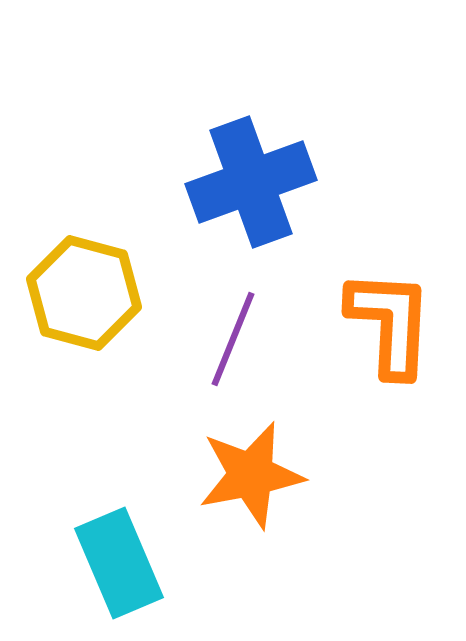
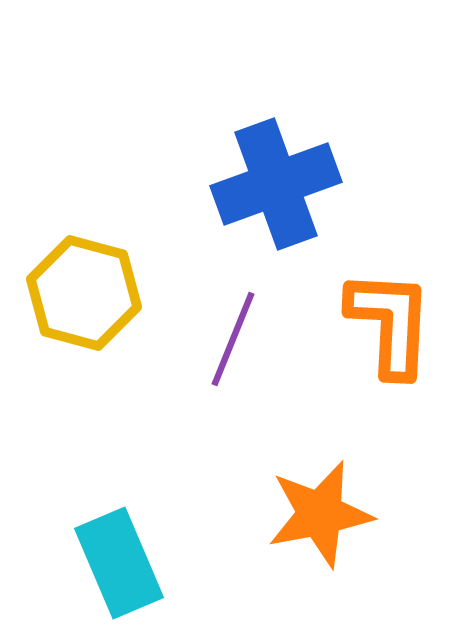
blue cross: moved 25 px right, 2 px down
orange star: moved 69 px right, 39 px down
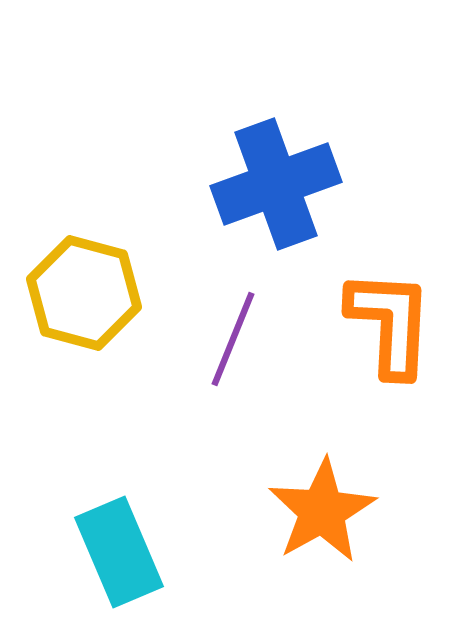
orange star: moved 2 px right, 3 px up; rotated 18 degrees counterclockwise
cyan rectangle: moved 11 px up
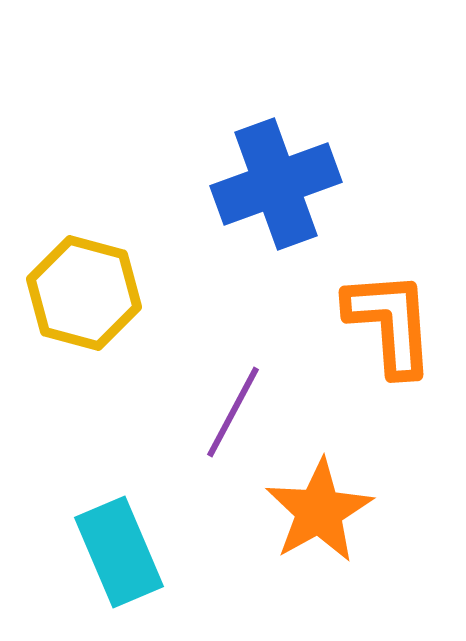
orange L-shape: rotated 7 degrees counterclockwise
purple line: moved 73 px down; rotated 6 degrees clockwise
orange star: moved 3 px left
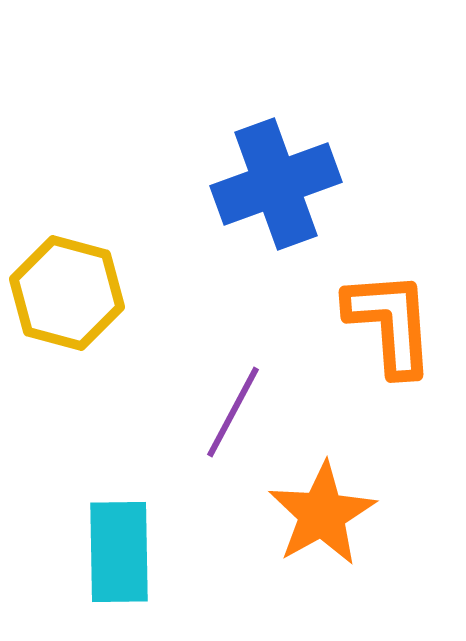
yellow hexagon: moved 17 px left
orange star: moved 3 px right, 3 px down
cyan rectangle: rotated 22 degrees clockwise
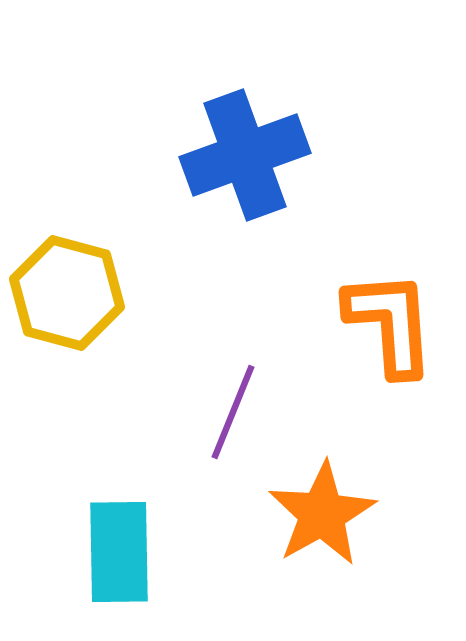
blue cross: moved 31 px left, 29 px up
purple line: rotated 6 degrees counterclockwise
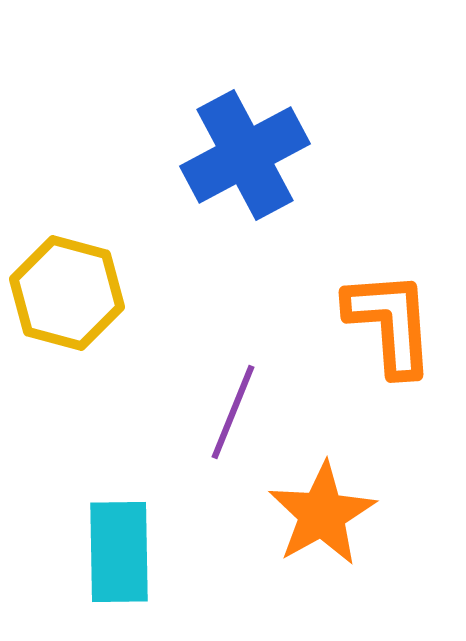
blue cross: rotated 8 degrees counterclockwise
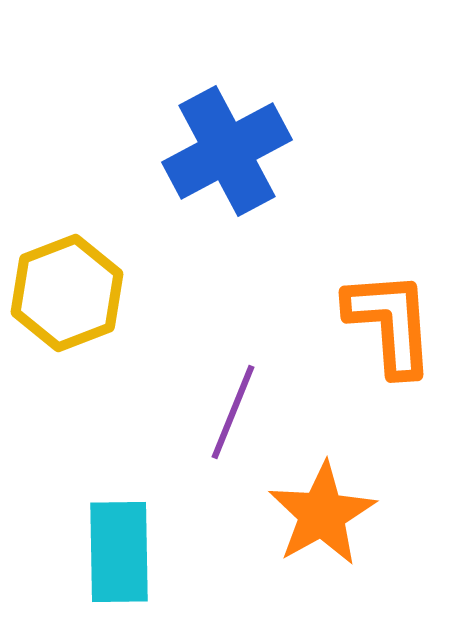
blue cross: moved 18 px left, 4 px up
yellow hexagon: rotated 24 degrees clockwise
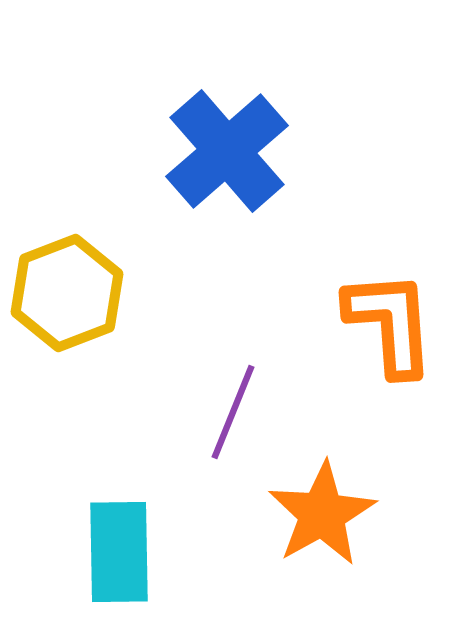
blue cross: rotated 13 degrees counterclockwise
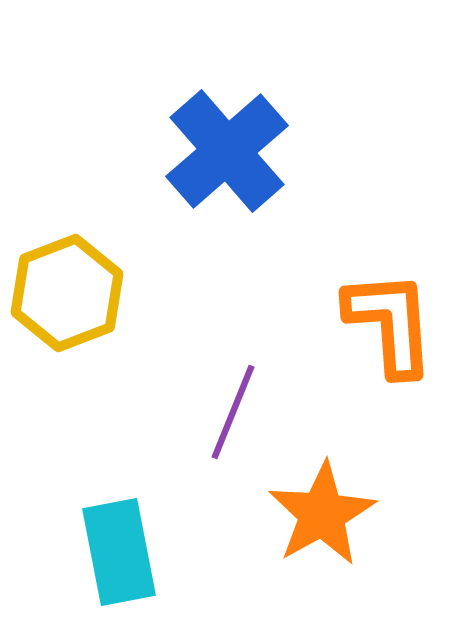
cyan rectangle: rotated 10 degrees counterclockwise
